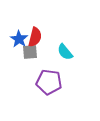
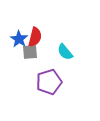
purple pentagon: rotated 25 degrees counterclockwise
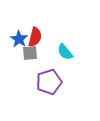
gray square: moved 1 px down
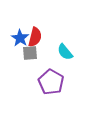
blue star: moved 1 px right, 1 px up
purple pentagon: moved 2 px right; rotated 25 degrees counterclockwise
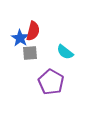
red semicircle: moved 2 px left, 6 px up
cyan semicircle: rotated 12 degrees counterclockwise
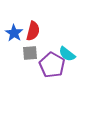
blue star: moved 6 px left, 5 px up
cyan semicircle: moved 2 px right, 2 px down
purple pentagon: moved 1 px right, 17 px up
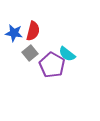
blue star: rotated 24 degrees counterclockwise
gray square: rotated 35 degrees counterclockwise
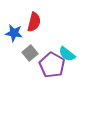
red semicircle: moved 1 px right, 9 px up
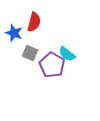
blue star: rotated 12 degrees clockwise
gray square: rotated 28 degrees counterclockwise
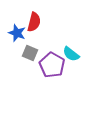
blue star: moved 3 px right
cyan semicircle: moved 4 px right
